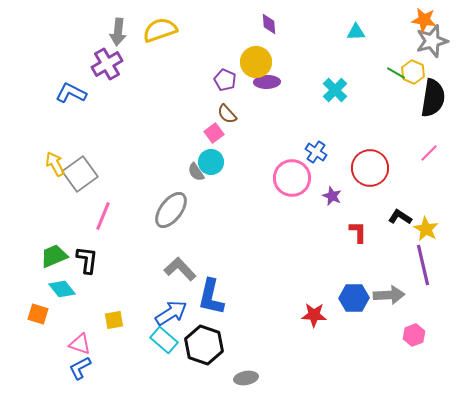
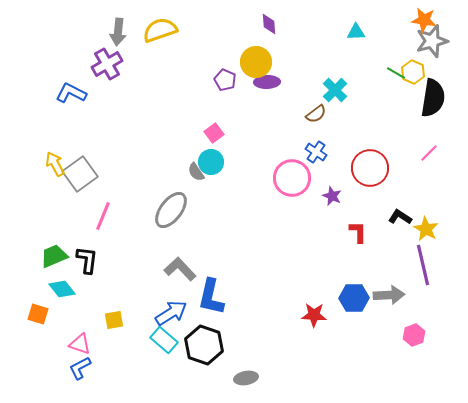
brown semicircle at (227, 114): moved 89 px right; rotated 85 degrees counterclockwise
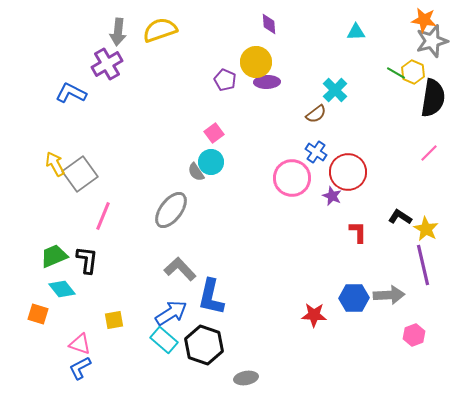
red circle at (370, 168): moved 22 px left, 4 px down
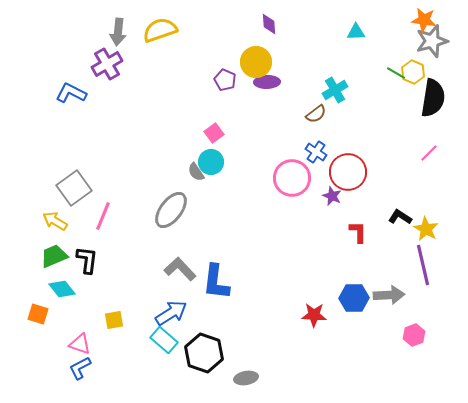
cyan cross at (335, 90): rotated 15 degrees clockwise
yellow arrow at (55, 164): moved 57 px down; rotated 30 degrees counterclockwise
gray square at (80, 174): moved 6 px left, 14 px down
blue L-shape at (211, 297): moved 5 px right, 15 px up; rotated 6 degrees counterclockwise
black hexagon at (204, 345): moved 8 px down
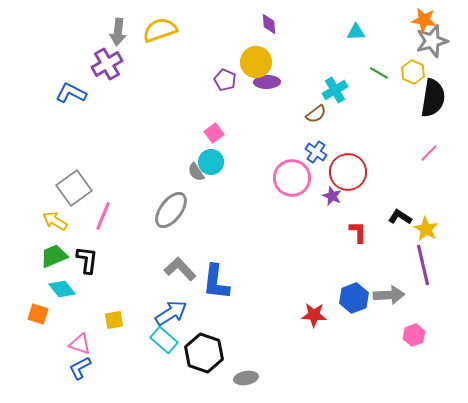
green line at (396, 73): moved 17 px left
blue hexagon at (354, 298): rotated 20 degrees counterclockwise
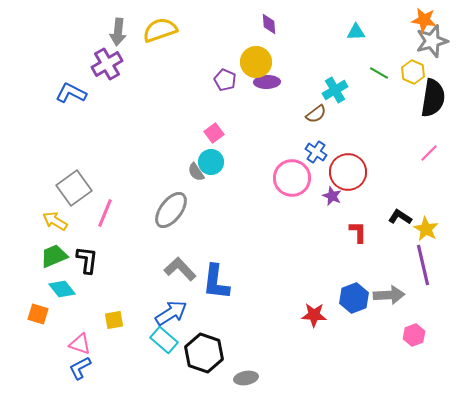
pink line at (103, 216): moved 2 px right, 3 px up
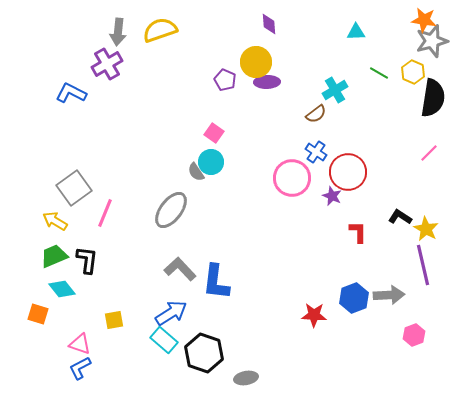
pink square at (214, 133): rotated 18 degrees counterclockwise
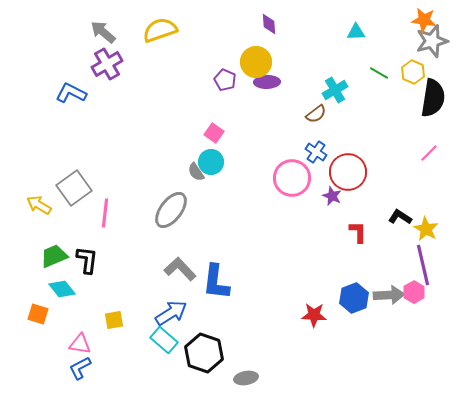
gray arrow at (118, 32): moved 15 px left; rotated 124 degrees clockwise
pink line at (105, 213): rotated 16 degrees counterclockwise
yellow arrow at (55, 221): moved 16 px left, 16 px up
pink hexagon at (414, 335): moved 43 px up; rotated 10 degrees counterclockwise
pink triangle at (80, 344): rotated 10 degrees counterclockwise
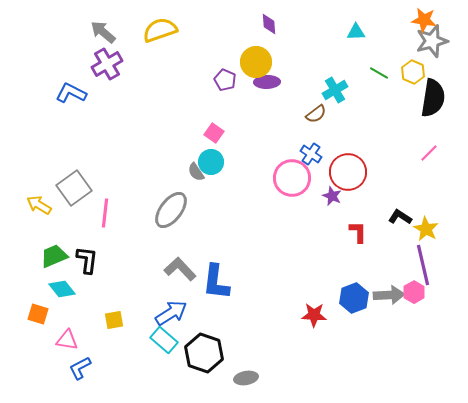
blue cross at (316, 152): moved 5 px left, 2 px down
pink triangle at (80, 344): moved 13 px left, 4 px up
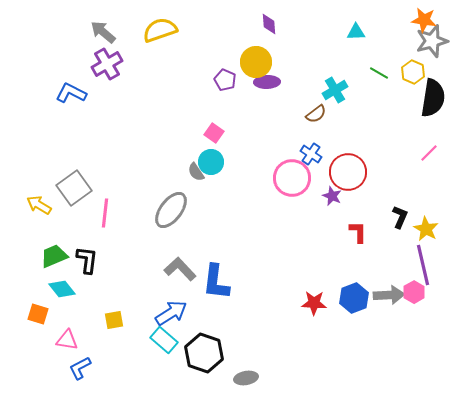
black L-shape at (400, 217): rotated 80 degrees clockwise
red star at (314, 315): moved 12 px up
